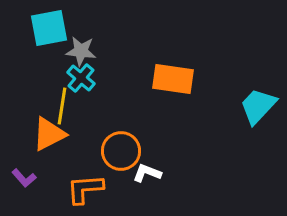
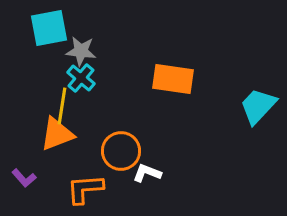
orange triangle: moved 8 px right; rotated 6 degrees clockwise
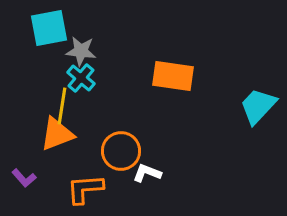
orange rectangle: moved 3 px up
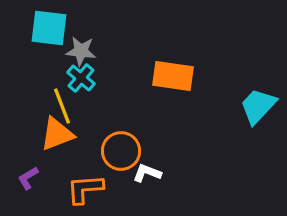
cyan square: rotated 18 degrees clockwise
yellow line: rotated 30 degrees counterclockwise
purple L-shape: moved 4 px right; rotated 100 degrees clockwise
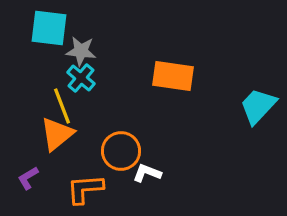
orange triangle: rotated 18 degrees counterclockwise
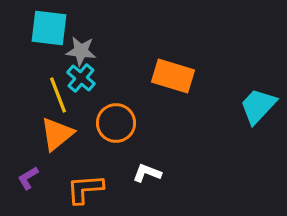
orange rectangle: rotated 9 degrees clockwise
yellow line: moved 4 px left, 11 px up
orange circle: moved 5 px left, 28 px up
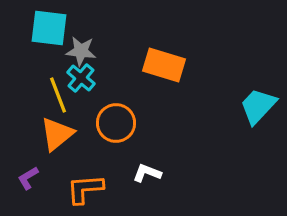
orange rectangle: moved 9 px left, 11 px up
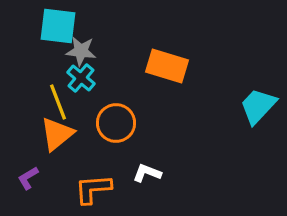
cyan square: moved 9 px right, 2 px up
orange rectangle: moved 3 px right, 1 px down
yellow line: moved 7 px down
orange L-shape: moved 8 px right
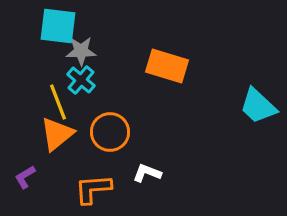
gray star: rotated 8 degrees counterclockwise
cyan cross: moved 2 px down
cyan trapezoid: rotated 90 degrees counterclockwise
orange circle: moved 6 px left, 9 px down
purple L-shape: moved 3 px left, 1 px up
